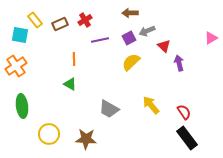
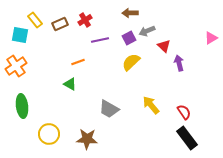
orange line: moved 4 px right, 3 px down; rotated 72 degrees clockwise
brown star: moved 1 px right
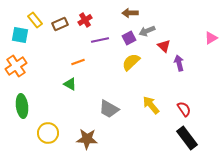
red semicircle: moved 3 px up
yellow circle: moved 1 px left, 1 px up
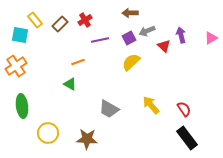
brown rectangle: rotated 21 degrees counterclockwise
purple arrow: moved 2 px right, 28 px up
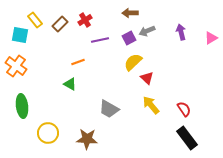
purple arrow: moved 3 px up
red triangle: moved 17 px left, 32 px down
yellow semicircle: moved 2 px right
orange cross: rotated 20 degrees counterclockwise
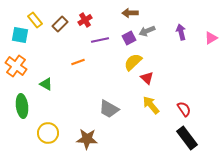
green triangle: moved 24 px left
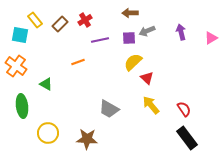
purple square: rotated 24 degrees clockwise
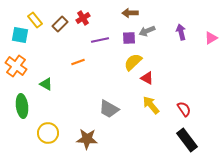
red cross: moved 2 px left, 2 px up
red triangle: rotated 16 degrees counterclockwise
black rectangle: moved 2 px down
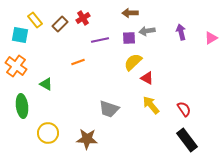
gray arrow: rotated 14 degrees clockwise
gray trapezoid: rotated 10 degrees counterclockwise
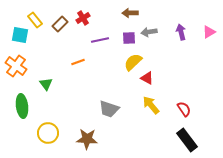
gray arrow: moved 2 px right, 1 px down
pink triangle: moved 2 px left, 6 px up
green triangle: rotated 24 degrees clockwise
